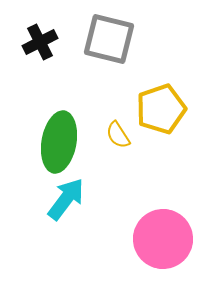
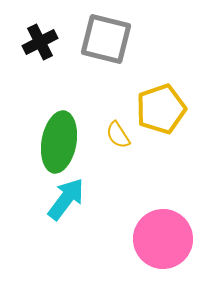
gray square: moved 3 px left
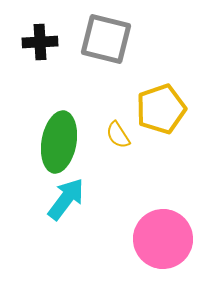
black cross: rotated 24 degrees clockwise
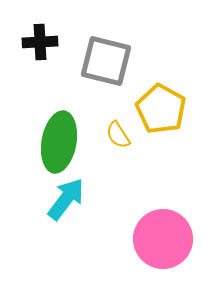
gray square: moved 22 px down
yellow pentagon: rotated 24 degrees counterclockwise
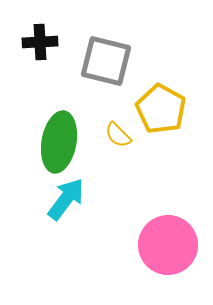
yellow semicircle: rotated 12 degrees counterclockwise
pink circle: moved 5 px right, 6 px down
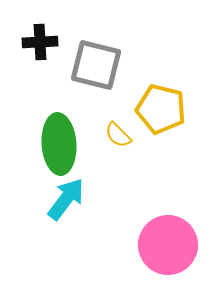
gray square: moved 10 px left, 4 px down
yellow pentagon: rotated 15 degrees counterclockwise
green ellipse: moved 2 px down; rotated 14 degrees counterclockwise
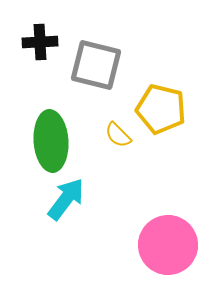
green ellipse: moved 8 px left, 3 px up
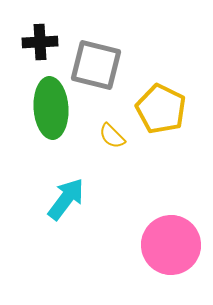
yellow pentagon: rotated 12 degrees clockwise
yellow semicircle: moved 6 px left, 1 px down
green ellipse: moved 33 px up
pink circle: moved 3 px right
